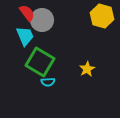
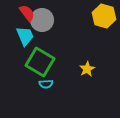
yellow hexagon: moved 2 px right
cyan semicircle: moved 2 px left, 2 px down
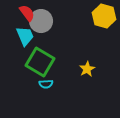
gray circle: moved 1 px left, 1 px down
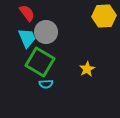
yellow hexagon: rotated 20 degrees counterclockwise
gray circle: moved 5 px right, 11 px down
cyan trapezoid: moved 2 px right, 2 px down
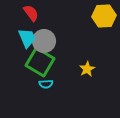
red semicircle: moved 4 px right
gray circle: moved 2 px left, 9 px down
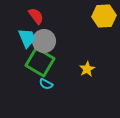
red semicircle: moved 5 px right, 3 px down
cyan semicircle: rotated 32 degrees clockwise
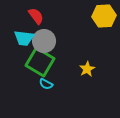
cyan trapezoid: moved 3 px left; rotated 120 degrees clockwise
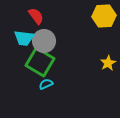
yellow star: moved 21 px right, 6 px up
cyan semicircle: rotated 128 degrees clockwise
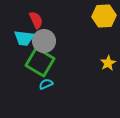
red semicircle: moved 4 px down; rotated 12 degrees clockwise
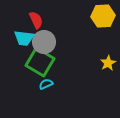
yellow hexagon: moved 1 px left
gray circle: moved 1 px down
